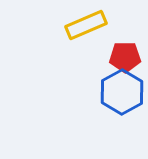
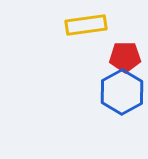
yellow rectangle: rotated 15 degrees clockwise
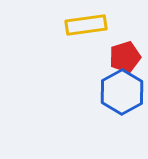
red pentagon: rotated 16 degrees counterclockwise
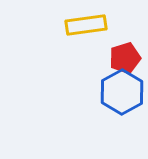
red pentagon: moved 1 px down
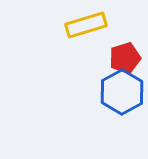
yellow rectangle: rotated 9 degrees counterclockwise
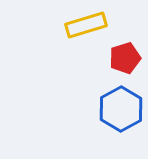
blue hexagon: moved 1 px left, 17 px down
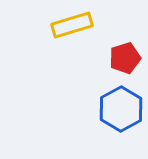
yellow rectangle: moved 14 px left
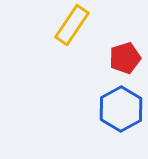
yellow rectangle: rotated 39 degrees counterclockwise
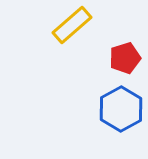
yellow rectangle: rotated 15 degrees clockwise
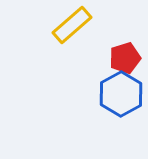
blue hexagon: moved 15 px up
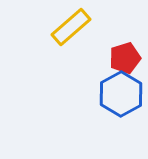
yellow rectangle: moved 1 px left, 2 px down
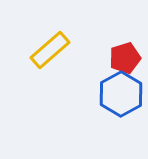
yellow rectangle: moved 21 px left, 23 px down
